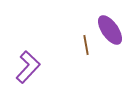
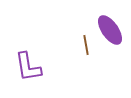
purple L-shape: rotated 128 degrees clockwise
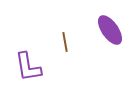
brown line: moved 21 px left, 3 px up
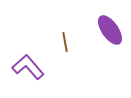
purple L-shape: rotated 148 degrees clockwise
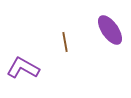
purple L-shape: moved 5 px left, 1 px down; rotated 20 degrees counterclockwise
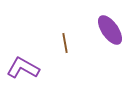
brown line: moved 1 px down
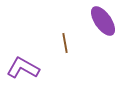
purple ellipse: moved 7 px left, 9 px up
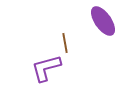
purple L-shape: moved 23 px right; rotated 44 degrees counterclockwise
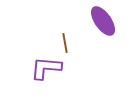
purple L-shape: rotated 20 degrees clockwise
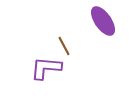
brown line: moved 1 px left, 3 px down; rotated 18 degrees counterclockwise
